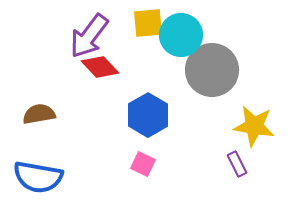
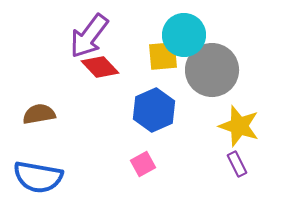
yellow square: moved 15 px right, 33 px down
cyan circle: moved 3 px right
blue hexagon: moved 6 px right, 5 px up; rotated 6 degrees clockwise
yellow star: moved 15 px left; rotated 9 degrees clockwise
pink square: rotated 35 degrees clockwise
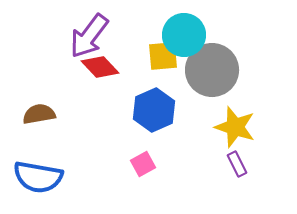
yellow star: moved 4 px left, 1 px down
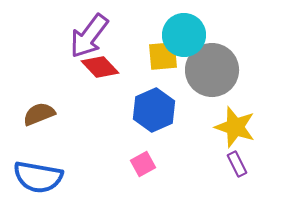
brown semicircle: rotated 12 degrees counterclockwise
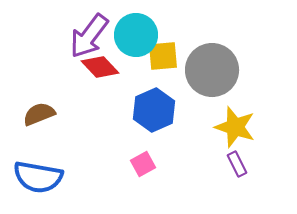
cyan circle: moved 48 px left
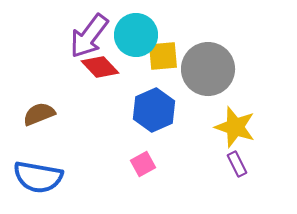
gray circle: moved 4 px left, 1 px up
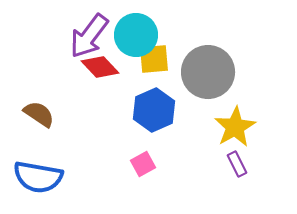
yellow square: moved 9 px left, 3 px down
gray circle: moved 3 px down
brown semicircle: rotated 56 degrees clockwise
yellow star: rotated 24 degrees clockwise
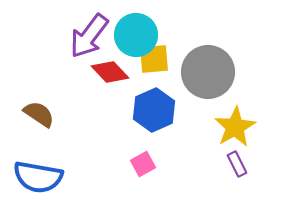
red diamond: moved 10 px right, 5 px down
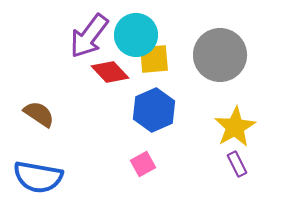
gray circle: moved 12 px right, 17 px up
